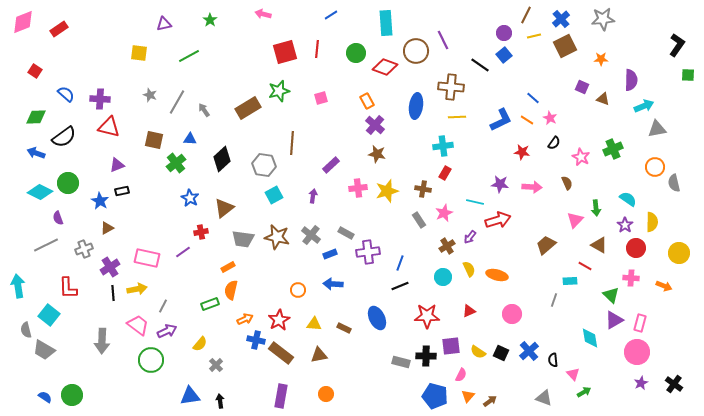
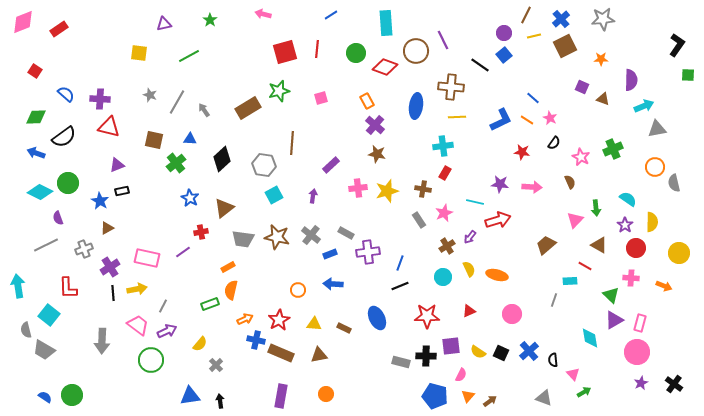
brown semicircle at (567, 183): moved 3 px right, 1 px up
brown rectangle at (281, 353): rotated 15 degrees counterclockwise
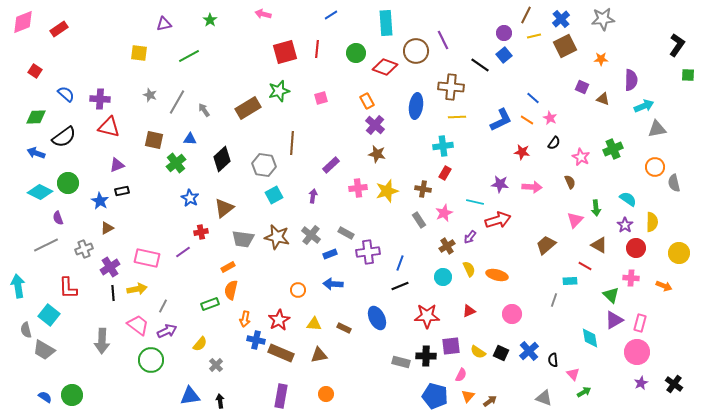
orange arrow at (245, 319): rotated 126 degrees clockwise
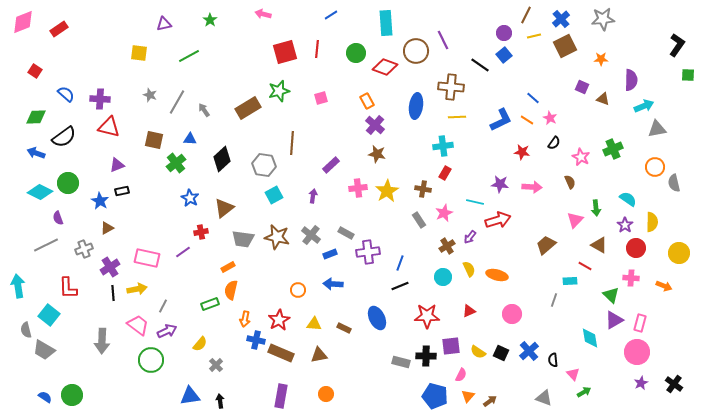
yellow star at (387, 191): rotated 15 degrees counterclockwise
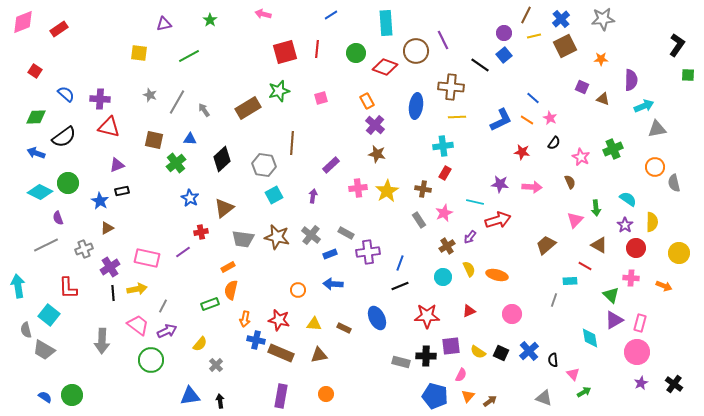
red star at (279, 320): rotated 30 degrees counterclockwise
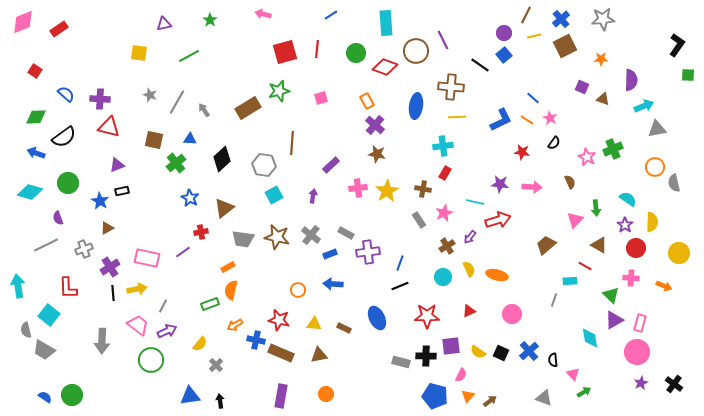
pink star at (581, 157): moved 6 px right
cyan diamond at (40, 192): moved 10 px left; rotated 10 degrees counterclockwise
orange arrow at (245, 319): moved 10 px left, 6 px down; rotated 49 degrees clockwise
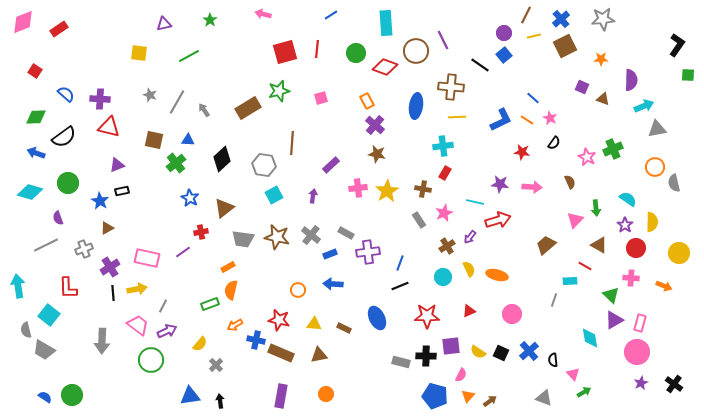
blue triangle at (190, 139): moved 2 px left, 1 px down
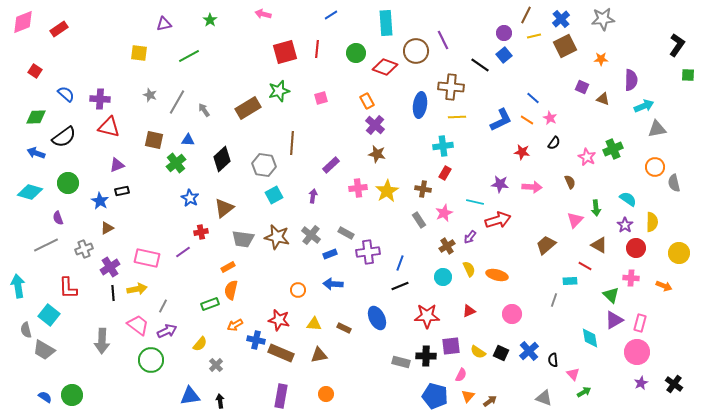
blue ellipse at (416, 106): moved 4 px right, 1 px up
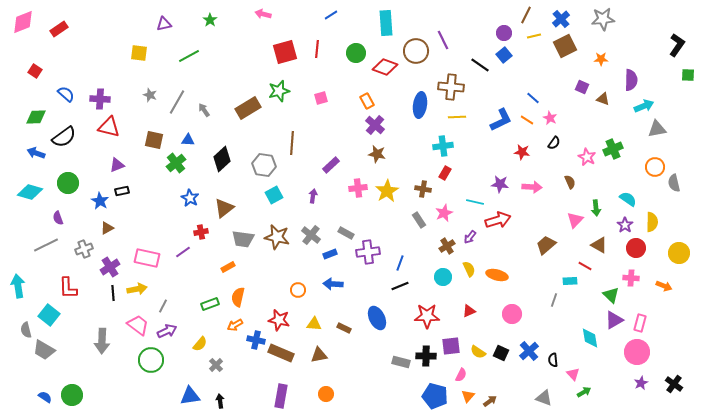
orange semicircle at (231, 290): moved 7 px right, 7 px down
